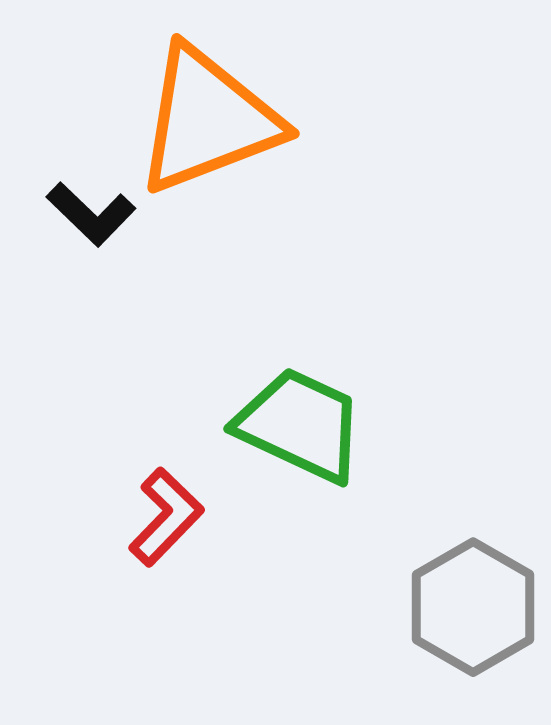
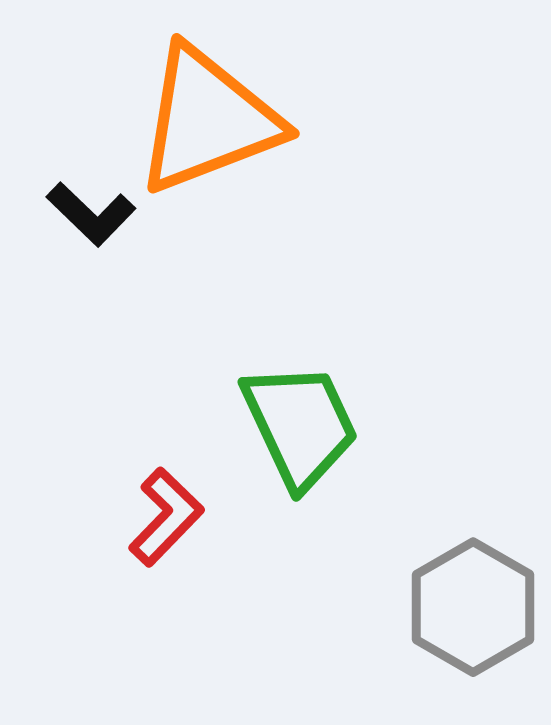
green trapezoid: rotated 40 degrees clockwise
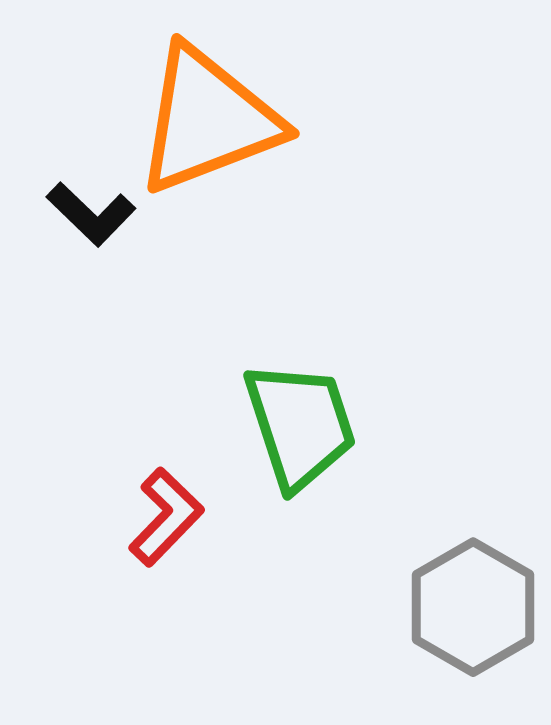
green trapezoid: rotated 7 degrees clockwise
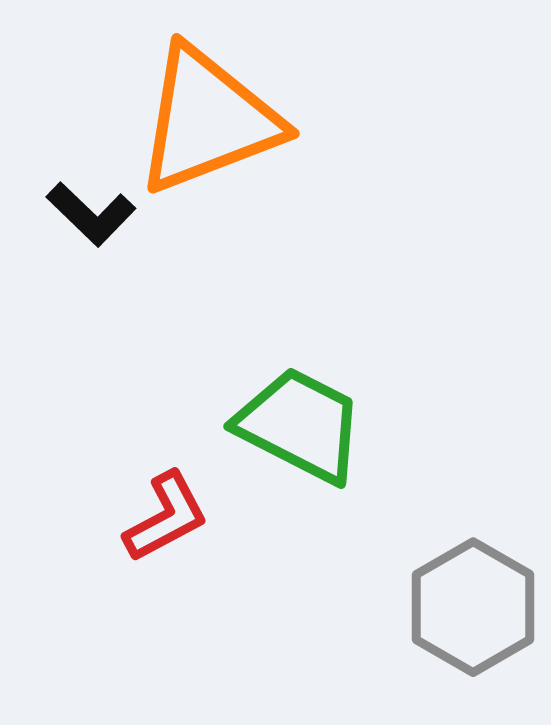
green trapezoid: rotated 45 degrees counterclockwise
red L-shape: rotated 18 degrees clockwise
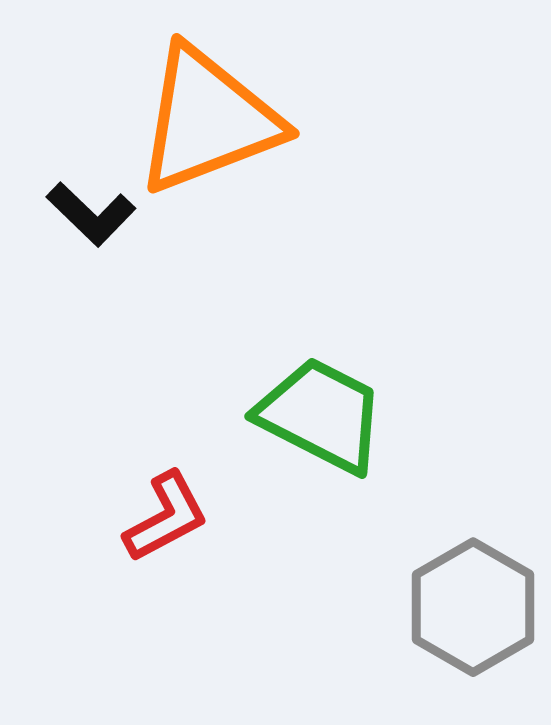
green trapezoid: moved 21 px right, 10 px up
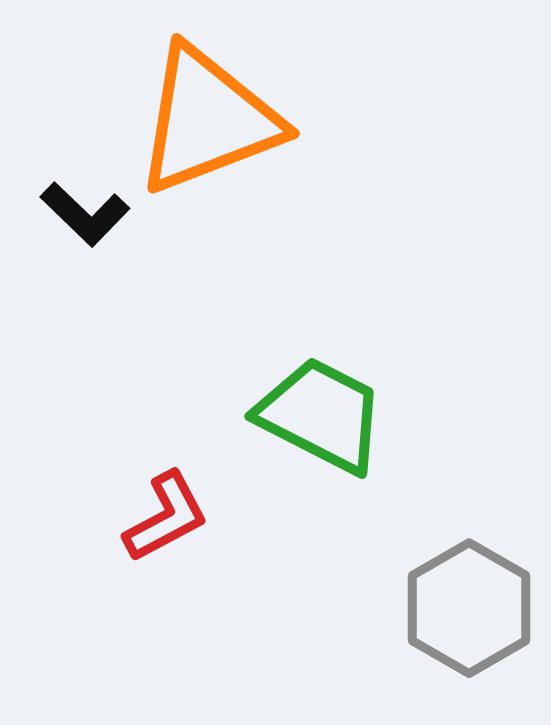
black L-shape: moved 6 px left
gray hexagon: moved 4 px left, 1 px down
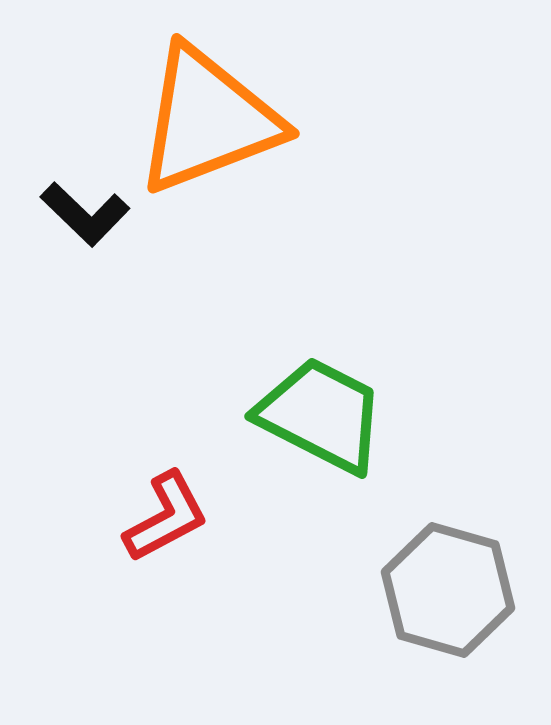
gray hexagon: moved 21 px left, 18 px up; rotated 14 degrees counterclockwise
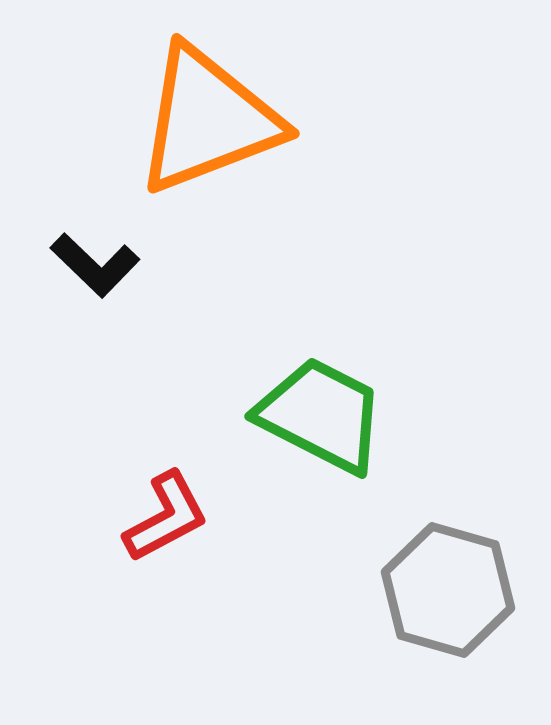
black L-shape: moved 10 px right, 51 px down
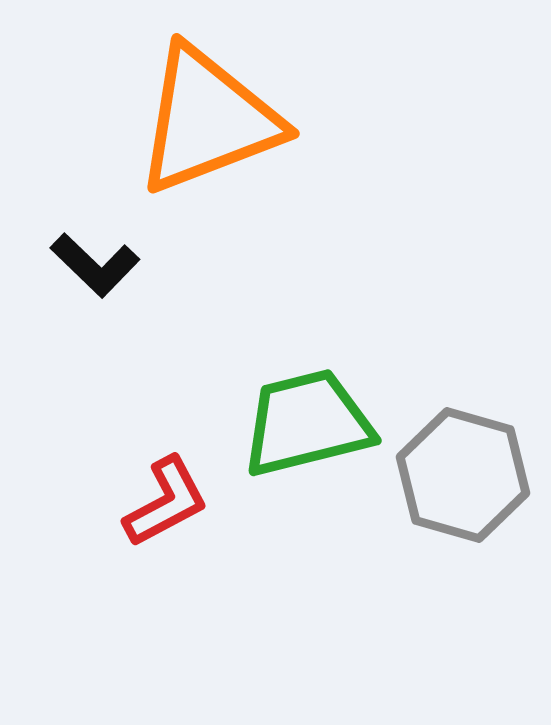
green trapezoid: moved 14 px left, 8 px down; rotated 41 degrees counterclockwise
red L-shape: moved 15 px up
gray hexagon: moved 15 px right, 115 px up
